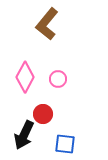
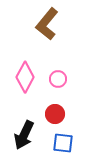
red circle: moved 12 px right
blue square: moved 2 px left, 1 px up
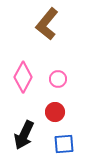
pink diamond: moved 2 px left
red circle: moved 2 px up
blue square: moved 1 px right, 1 px down; rotated 10 degrees counterclockwise
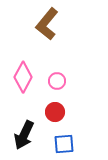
pink circle: moved 1 px left, 2 px down
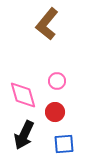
pink diamond: moved 18 px down; rotated 44 degrees counterclockwise
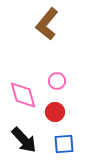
black arrow: moved 5 px down; rotated 68 degrees counterclockwise
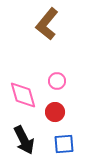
black arrow: rotated 16 degrees clockwise
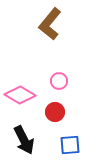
brown L-shape: moved 3 px right
pink circle: moved 2 px right
pink diamond: moved 3 px left; rotated 44 degrees counterclockwise
blue square: moved 6 px right, 1 px down
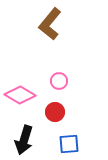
black arrow: rotated 44 degrees clockwise
blue square: moved 1 px left, 1 px up
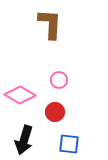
brown L-shape: rotated 144 degrees clockwise
pink circle: moved 1 px up
blue square: rotated 10 degrees clockwise
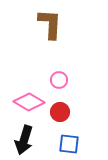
pink diamond: moved 9 px right, 7 px down
red circle: moved 5 px right
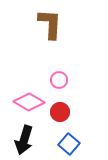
blue square: rotated 35 degrees clockwise
